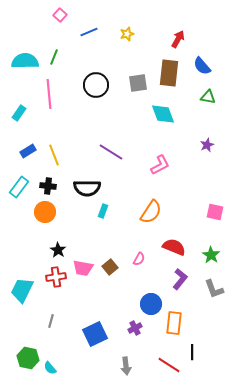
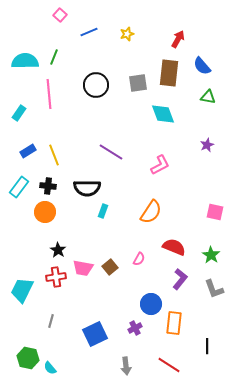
black line at (192, 352): moved 15 px right, 6 px up
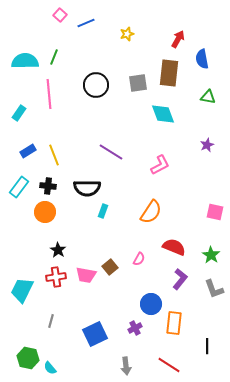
blue line at (89, 32): moved 3 px left, 9 px up
blue semicircle at (202, 66): moved 7 px up; rotated 30 degrees clockwise
pink trapezoid at (83, 268): moved 3 px right, 7 px down
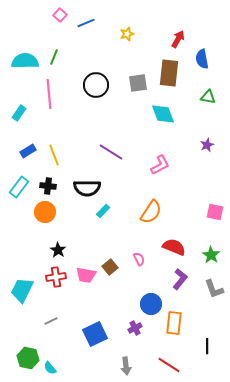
cyan rectangle at (103, 211): rotated 24 degrees clockwise
pink semicircle at (139, 259): rotated 56 degrees counterclockwise
gray line at (51, 321): rotated 48 degrees clockwise
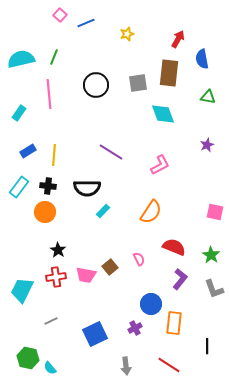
cyan semicircle at (25, 61): moved 4 px left, 2 px up; rotated 12 degrees counterclockwise
yellow line at (54, 155): rotated 25 degrees clockwise
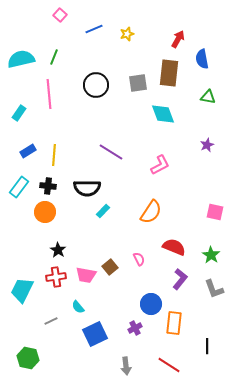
blue line at (86, 23): moved 8 px right, 6 px down
cyan semicircle at (50, 368): moved 28 px right, 61 px up
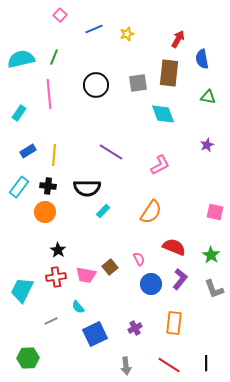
blue circle at (151, 304): moved 20 px up
black line at (207, 346): moved 1 px left, 17 px down
green hexagon at (28, 358): rotated 15 degrees counterclockwise
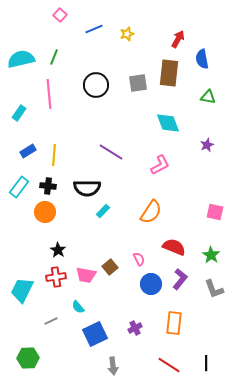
cyan diamond at (163, 114): moved 5 px right, 9 px down
gray arrow at (126, 366): moved 13 px left
